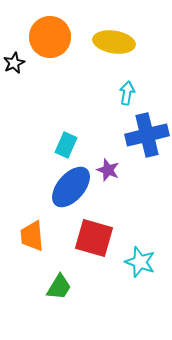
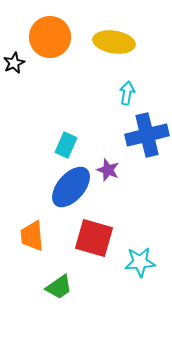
cyan star: rotated 24 degrees counterclockwise
green trapezoid: rotated 24 degrees clockwise
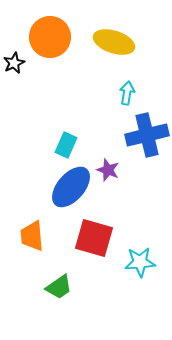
yellow ellipse: rotated 9 degrees clockwise
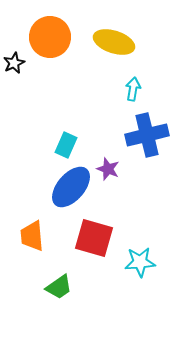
cyan arrow: moved 6 px right, 4 px up
purple star: moved 1 px up
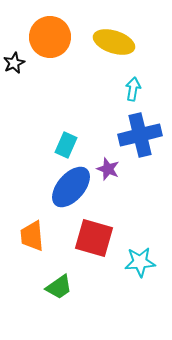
blue cross: moved 7 px left
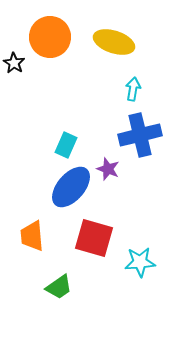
black star: rotated 15 degrees counterclockwise
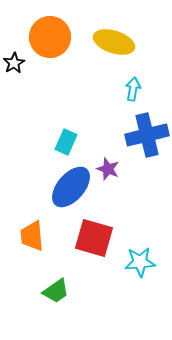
black star: rotated 10 degrees clockwise
blue cross: moved 7 px right
cyan rectangle: moved 3 px up
green trapezoid: moved 3 px left, 4 px down
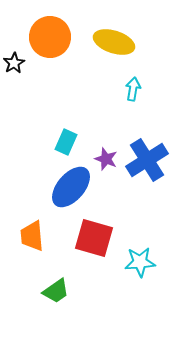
blue cross: moved 25 px down; rotated 18 degrees counterclockwise
purple star: moved 2 px left, 10 px up
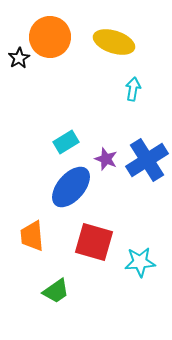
black star: moved 5 px right, 5 px up
cyan rectangle: rotated 35 degrees clockwise
red square: moved 4 px down
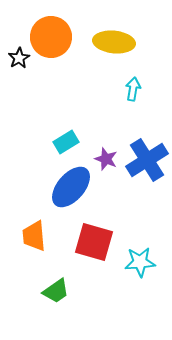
orange circle: moved 1 px right
yellow ellipse: rotated 12 degrees counterclockwise
orange trapezoid: moved 2 px right
